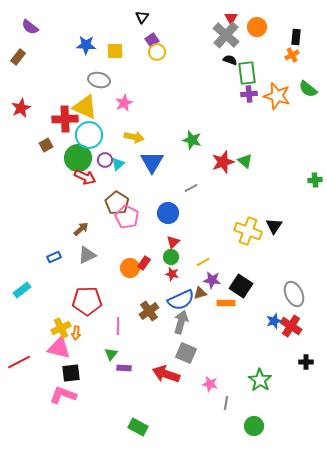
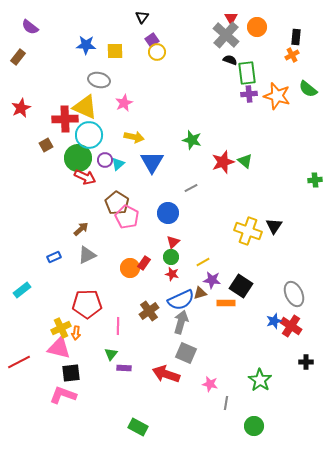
red pentagon at (87, 301): moved 3 px down
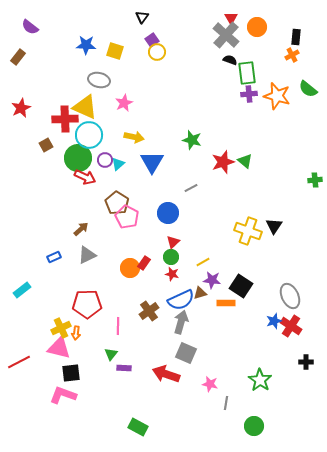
yellow square at (115, 51): rotated 18 degrees clockwise
gray ellipse at (294, 294): moved 4 px left, 2 px down
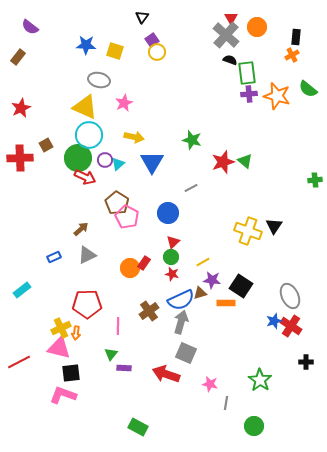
red cross at (65, 119): moved 45 px left, 39 px down
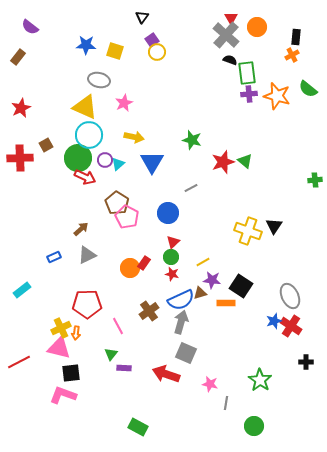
pink line at (118, 326): rotated 30 degrees counterclockwise
